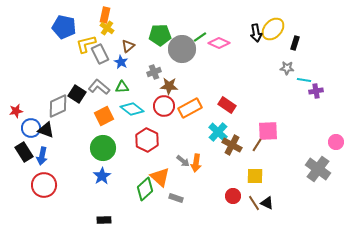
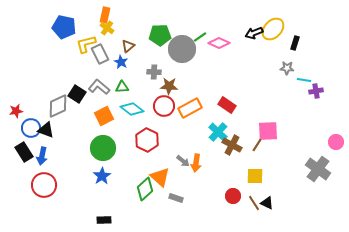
black arrow at (256, 33): moved 2 px left; rotated 78 degrees clockwise
gray cross at (154, 72): rotated 24 degrees clockwise
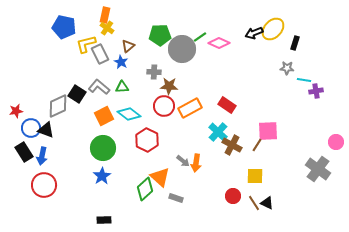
cyan diamond at (132, 109): moved 3 px left, 5 px down
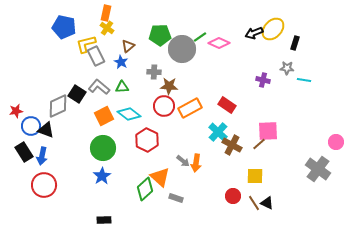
orange rectangle at (105, 15): moved 1 px right, 2 px up
gray rectangle at (100, 54): moved 4 px left, 2 px down
purple cross at (316, 91): moved 53 px left, 11 px up; rotated 24 degrees clockwise
blue circle at (31, 128): moved 2 px up
brown line at (257, 145): moved 2 px right, 1 px up; rotated 16 degrees clockwise
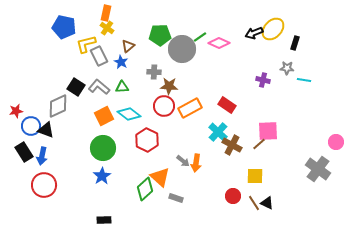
gray rectangle at (96, 56): moved 3 px right
black square at (77, 94): moved 1 px left, 7 px up
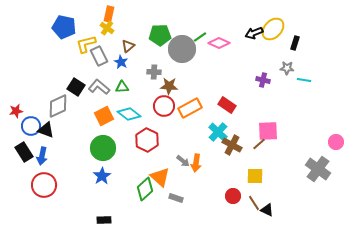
orange rectangle at (106, 13): moved 3 px right, 1 px down
black triangle at (267, 203): moved 7 px down
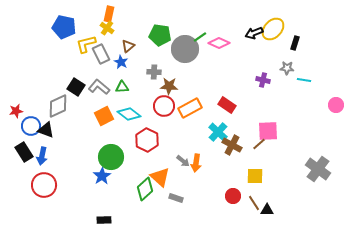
green pentagon at (160, 35): rotated 10 degrees clockwise
gray circle at (182, 49): moved 3 px right
gray rectangle at (99, 56): moved 2 px right, 2 px up
pink circle at (336, 142): moved 37 px up
green circle at (103, 148): moved 8 px right, 9 px down
black triangle at (267, 210): rotated 24 degrees counterclockwise
